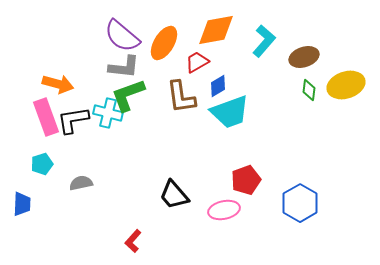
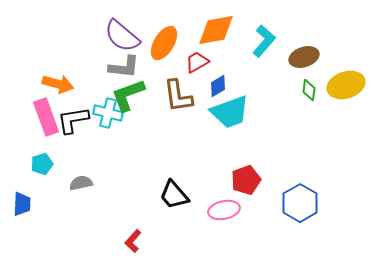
brown L-shape: moved 3 px left, 1 px up
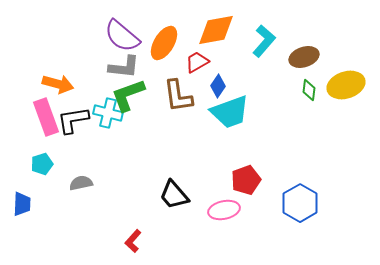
blue diamond: rotated 25 degrees counterclockwise
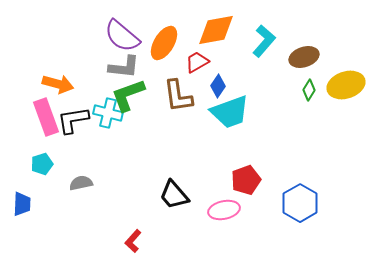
green diamond: rotated 25 degrees clockwise
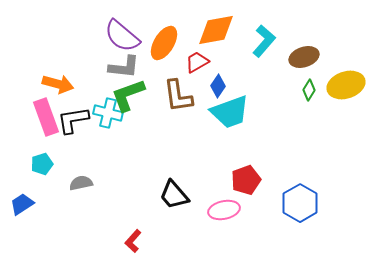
blue trapezoid: rotated 125 degrees counterclockwise
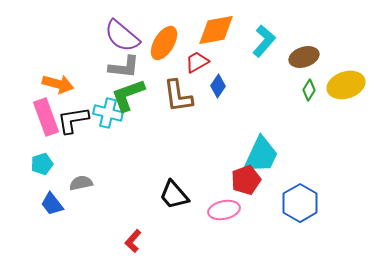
cyan trapezoid: moved 31 px right, 43 px down; rotated 45 degrees counterclockwise
blue trapezoid: moved 30 px right; rotated 95 degrees counterclockwise
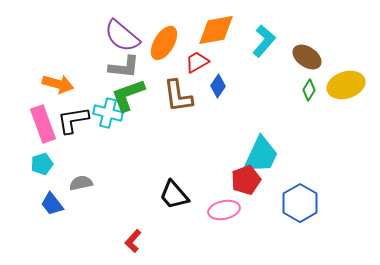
brown ellipse: moved 3 px right; rotated 52 degrees clockwise
pink rectangle: moved 3 px left, 7 px down
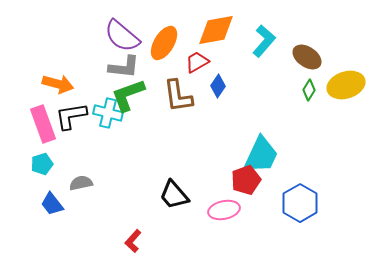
black L-shape: moved 2 px left, 4 px up
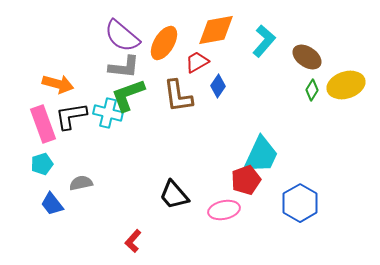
green diamond: moved 3 px right
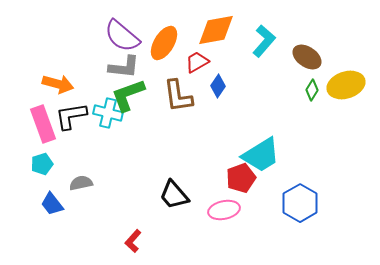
cyan trapezoid: rotated 33 degrees clockwise
red pentagon: moved 5 px left, 2 px up
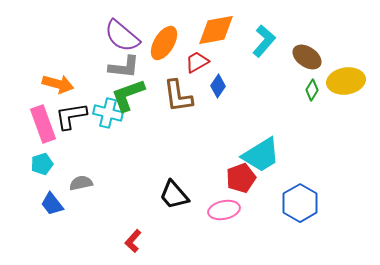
yellow ellipse: moved 4 px up; rotated 9 degrees clockwise
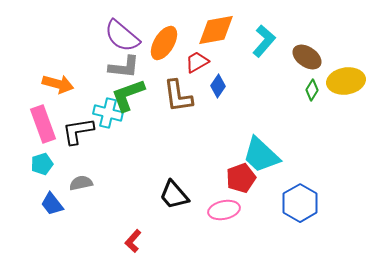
black L-shape: moved 7 px right, 15 px down
cyan trapezoid: rotated 75 degrees clockwise
